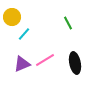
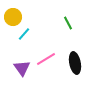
yellow circle: moved 1 px right
pink line: moved 1 px right, 1 px up
purple triangle: moved 4 px down; rotated 42 degrees counterclockwise
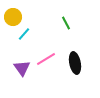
green line: moved 2 px left
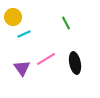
cyan line: rotated 24 degrees clockwise
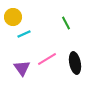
pink line: moved 1 px right
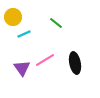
green line: moved 10 px left; rotated 24 degrees counterclockwise
pink line: moved 2 px left, 1 px down
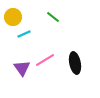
green line: moved 3 px left, 6 px up
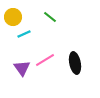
green line: moved 3 px left
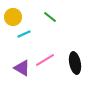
purple triangle: rotated 24 degrees counterclockwise
